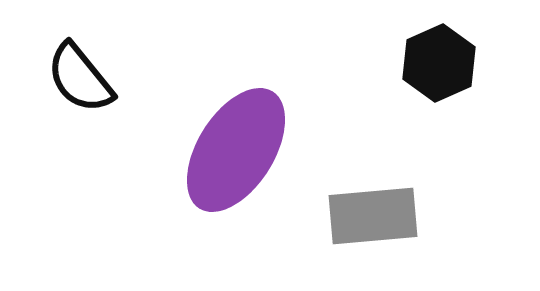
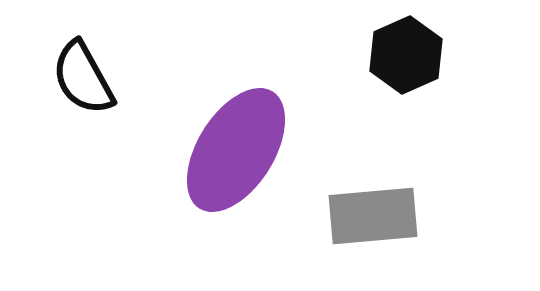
black hexagon: moved 33 px left, 8 px up
black semicircle: moved 3 px right; rotated 10 degrees clockwise
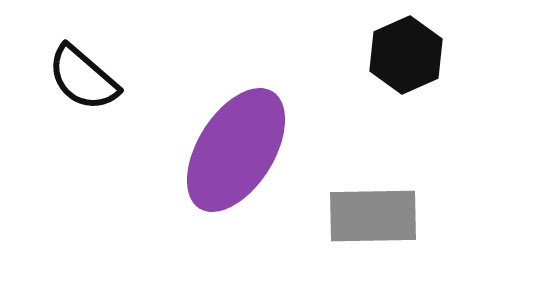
black semicircle: rotated 20 degrees counterclockwise
gray rectangle: rotated 4 degrees clockwise
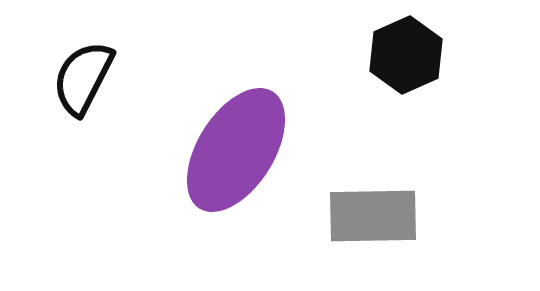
black semicircle: rotated 76 degrees clockwise
